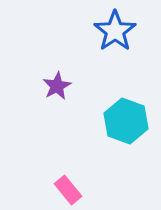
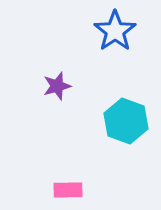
purple star: rotated 12 degrees clockwise
pink rectangle: rotated 52 degrees counterclockwise
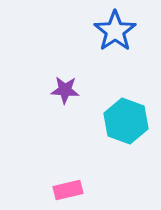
purple star: moved 8 px right, 4 px down; rotated 20 degrees clockwise
pink rectangle: rotated 12 degrees counterclockwise
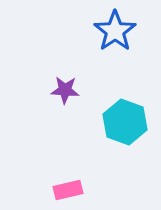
cyan hexagon: moved 1 px left, 1 px down
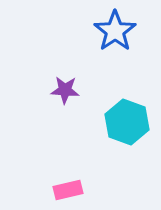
cyan hexagon: moved 2 px right
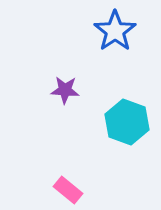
pink rectangle: rotated 52 degrees clockwise
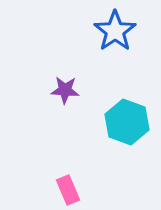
pink rectangle: rotated 28 degrees clockwise
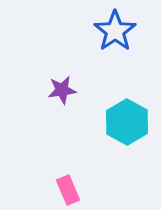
purple star: moved 3 px left; rotated 12 degrees counterclockwise
cyan hexagon: rotated 9 degrees clockwise
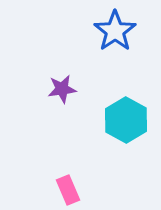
purple star: moved 1 px up
cyan hexagon: moved 1 px left, 2 px up
